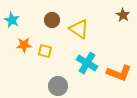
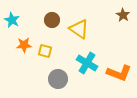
gray circle: moved 7 px up
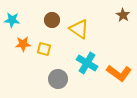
cyan star: rotated 21 degrees counterclockwise
orange star: moved 1 px left, 1 px up
yellow square: moved 1 px left, 2 px up
orange L-shape: rotated 15 degrees clockwise
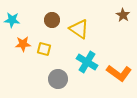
cyan cross: moved 1 px up
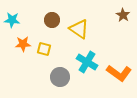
gray circle: moved 2 px right, 2 px up
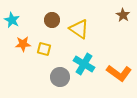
cyan star: rotated 21 degrees clockwise
cyan cross: moved 3 px left, 2 px down
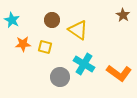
yellow triangle: moved 1 px left, 1 px down
yellow square: moved 1 px right, 2 px up
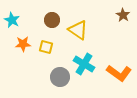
yellow square: moved 1 px right
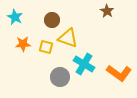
brown star: moved 16 px left, 4 px up
cyan star: moved 3 px right, 3 px up
yellow triangle: moved 10 px left, 8 px down; rotated 15 degrees counterclockwise
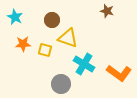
brown star: rotated 16 degrees counterclockwise
yellow square: moved 1 px left, 3 px down
gray circle: moved 1 px right, 7 px down
